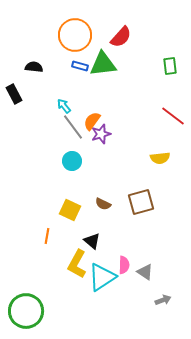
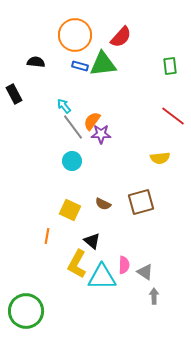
black semicircle: moved 2 px right, 5 px up
purple star: rotated 18 degrees clockwise
cyan triangle: rotated 32 degrees clockwise
gray arrow: moved 9 px left, 4 px up; rotated 70 degrees counterclockwise
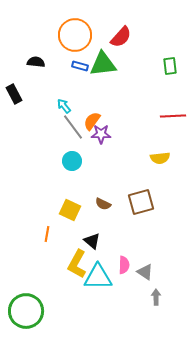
red line: rotated 40 degrees counterclockwise
orange line: moved 2 px up
cyan triangle: moved 4 px left
gray arrow: moved 2 px right, 1 px down
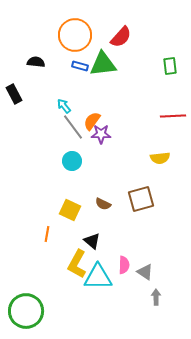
brown square: moved 3 px up
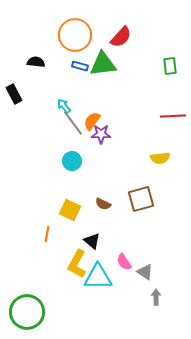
gray line: moved 4 px up
pink semicircle: moved 3 px up; rotated 144 degrees clockwise
green circle: moved 1 px right, 1 px down
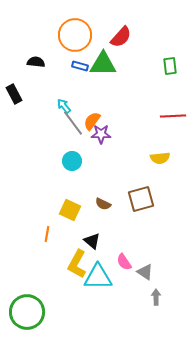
green triangle: rotated 8 degrees clockwise
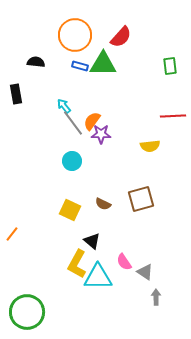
black rectangle: moved 2 px right; rotated 18 degrees clockwise
yellow semicircle: moved 10 px left, 12 px up
orange line: moved 35 px left; rotated 28 degrees clockwise
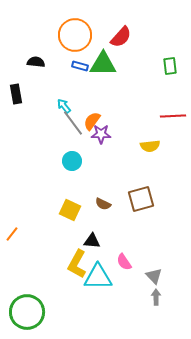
black triangle: rotated 36 degrees counterclockwise
gray triangle: moved 9 px right, 4 px down; rotated 12 degrees clockwise
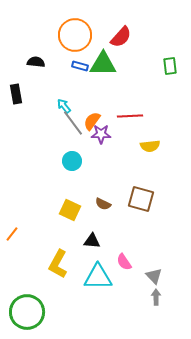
red line: moved 43 px left
brown square: rotated 32 degrees clockwise
yellow L-shape: moved 19 px left
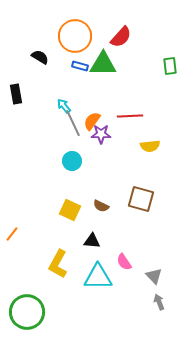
orange circle: moved 1 px down
black semicircle: moved 4 px right, 5 px up; rotated 24 degrees clockwise
gray line: rotated 12 degrees clockwise
brown semicircle: moved 2 px left, 2 px down
gray arrow: moved 3 px right, 5 px down; rotated 21 degrees counterclockwise
